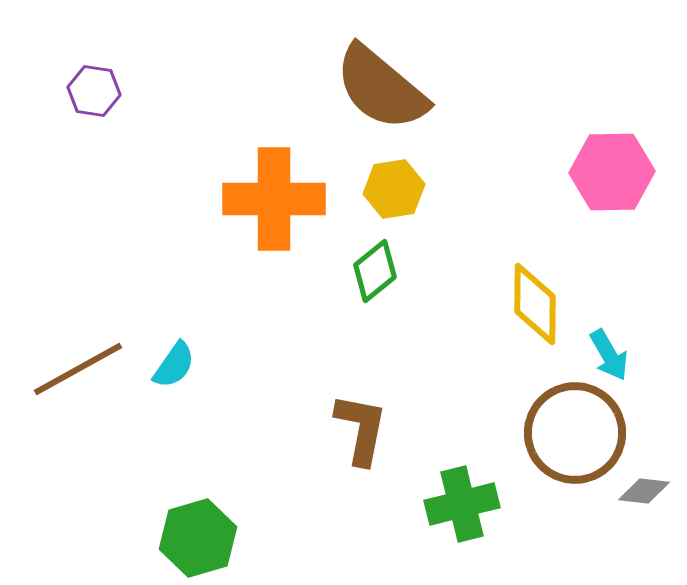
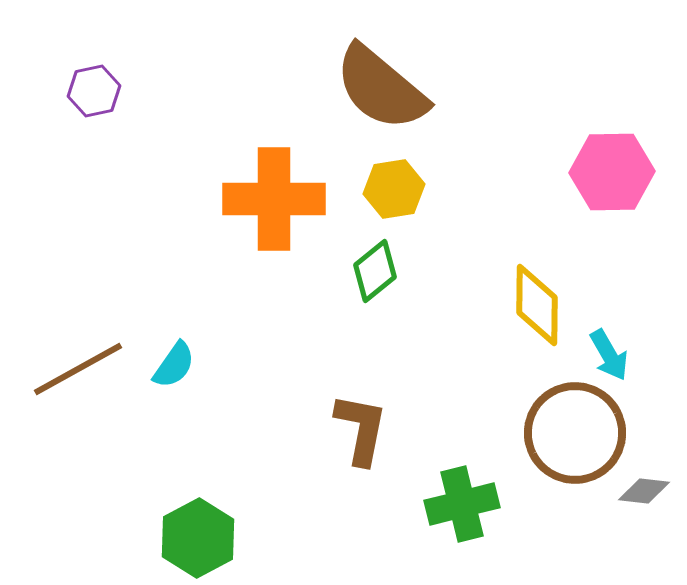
purple hexagon: rotated 21 degrees counterclockwise
yellow diamond: moved 2 px right, 1 px down
green hexagon: rotated 12 degrees counterclockwise
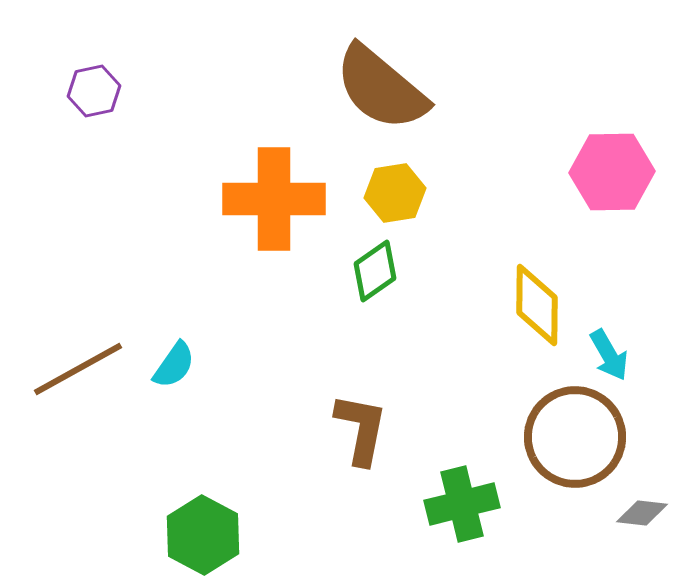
yellow hexagon: moved 1 px right, 4 px down
green diamond: rotated 4 degrees clockwise
brown circle: moved 4 px down
gray diamond: moved 2 px left, 22 px down
green hexagon: moved 5 px right, 3 px up; rotated 4 degrees counterclockwise
